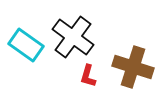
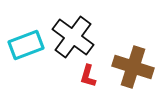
cyan rectangle: rotated 56 degrees counterclockwise
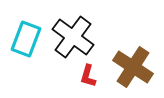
cyan rectangle: moved 6 px up; rotated 48 degrees counterclockwise
brown cross: rotated 15 degrees clockwise
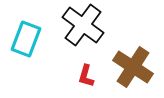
black cross: moved 10 px right, 12 px up
red L-shape: moved 2 px left
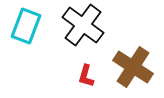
cyan rectangle: moved 13 px up
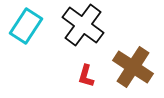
cyan rectangle: rotated 12 degrees clockwise
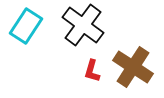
red L-shape: moved 6 px right, 5 px up
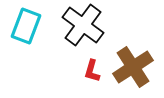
cyan rectangle: rotated 12 degrees counterclockwise
brown cross: rotated 24 degrees clockwise
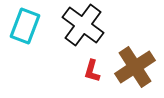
cyan rectangle: moved 1 px left
brown cross: moved 2 px right
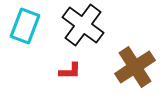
red L-shape: moved 22 px left; rotated 105 degrees counterclockwise
